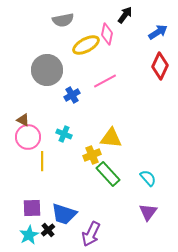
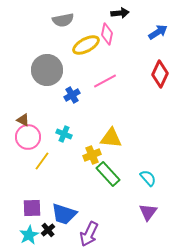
black arrow: moved 5 px left, 2 px up; rotated 48 degrees clockwise
red diamond: moved 8 px down
yellow line: rotated 36 degrees clockwise
purple arrow: moved 2 px left
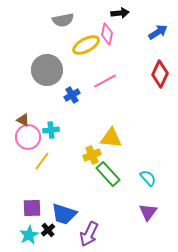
cyan cross: moved 13 px left, 4 px up; rotated 28 degrees counterclockwise
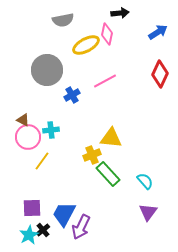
cyan semicircle: moved 3 px left, 3 px down
blue trapezoid: rotated 100 degrees clockwise
black cross: moved 5 px left
purple arrow: moved 8 px left, 7 px up
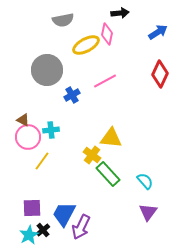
yellow cross: rotated 30 degrees counterclockwise
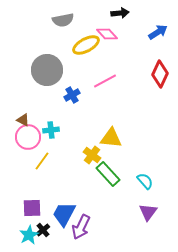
pink diamond: rotated 55 degrees counterclockwise
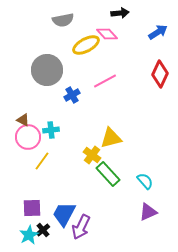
yellow triangle: rotated 20 degrees counterclockwise
purple triangle: rotated 30 degrees clockwise
